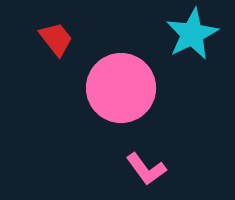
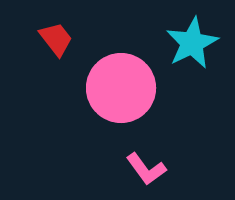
cyan star: moved 9 px down
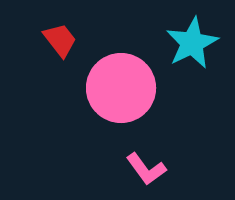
red trapezoid: moved 4 px right, 1 px down
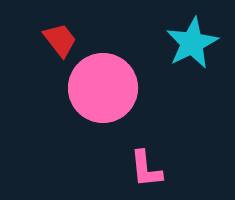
pink circle: moved 18 px left
pink L-shape: rotated 30 degrees clockwise
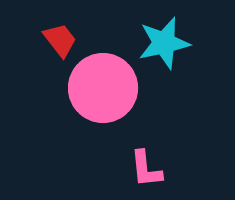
cyan star: moved 28 px left; rotated 14 degrees clockwise
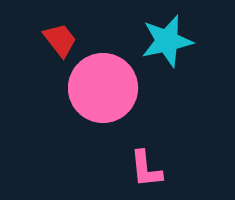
cyan star: moved 3 px right, 2 px up
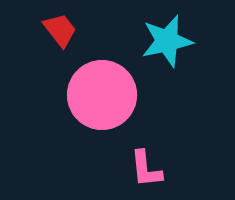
red trapezoid: moved 10 px up
pink circle: moved 1 px left, 7 px down
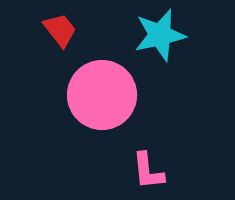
cyan star: moved 7 px left, 6 px up
pink L-shape: moved 2 px right, 2 px down
